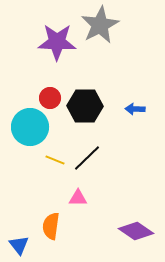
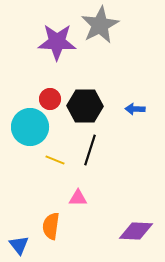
red circle: moved 1 px down
black line: moved 3 px right, 8 px up; rotated 28 degrees counterclockwise
purple diamond: rotated 32 degrees counterclockwise
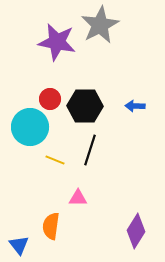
purple star: rotated 9 degrees clockwise
blue arrow: moved 3 px up
purple diamond: rotated 60 degrees counterclockwise
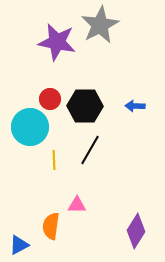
black line: rotated 12 degrees clockwise
yellow line: moved 1 px left; rotated 66 degrees clockwise
pink triangle: moved 1 px left, 7 px down
blue triangle: rotated 40 degrees clockwise
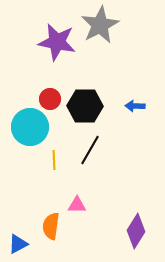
blue triangle: moved 1 px left, 1 px up
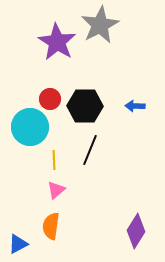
purple star: rotated 21 degrees clockwise
black line: rotated 8 degrees counterclockwise
pink triangle: moved 21 px left, 15 px up; rotated 42 degrees counterclockwise
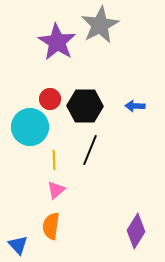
blue triangle: moved 1 px down; rotated 45 degrees counterclockwise
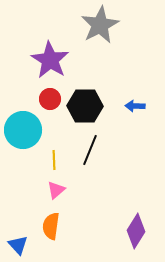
purple star: moved 7 px left, 18 px down
cyan circle: moved 7 px left, 3 px down
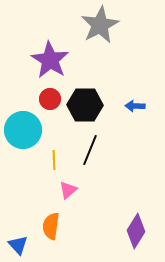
black hexagon: moved 1 px up
pink triangle: moved 12 px right
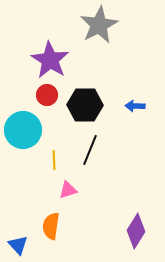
gray star: moved 1 px left
red circle: moved 3 px left, 4 px up
pink triangle: rotated 24 degrees clockwise
